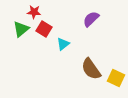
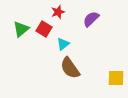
red star: moved 24 px right; rotated 24 degrees counterclockwise
brown semicircle: moved 21 px left, 1 px up
yellow square: rotated 24 degrees counterclockwise
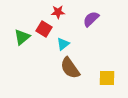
red star: rotated 16 degrees clockwise
green triangle: moved 1 px right, 8 px down
yellow square: moved 9 px left
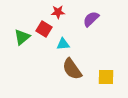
cyan triangle: rotated 32 degrees clockwise
brown semicircle: moved 2 px right, 1 px down
yellow square: moved 1 px left, 1 px up
